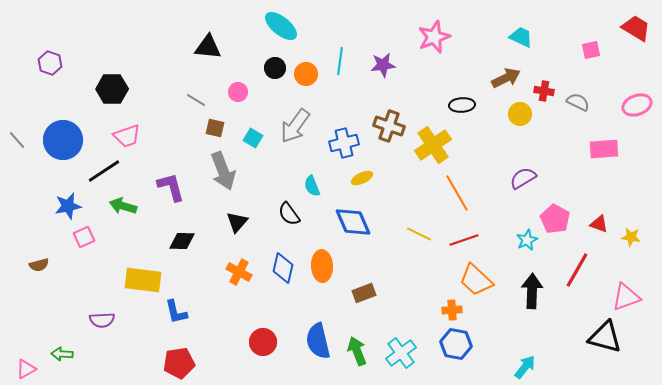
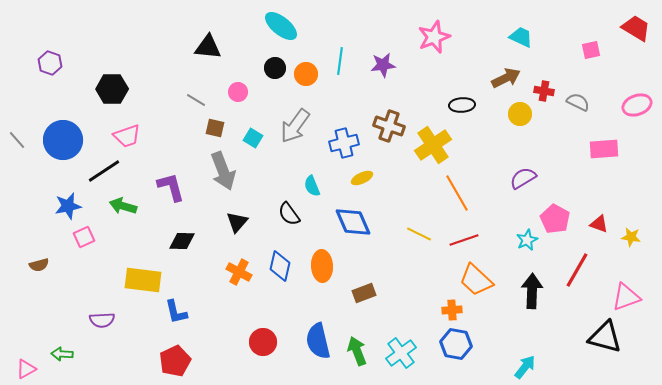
blue diamond at (283, 268): moved 3 px left, 2 px up
red pentagon at (179, 363): moved 4 px left, 2 px up; rotated 16 degrees counterclockwise
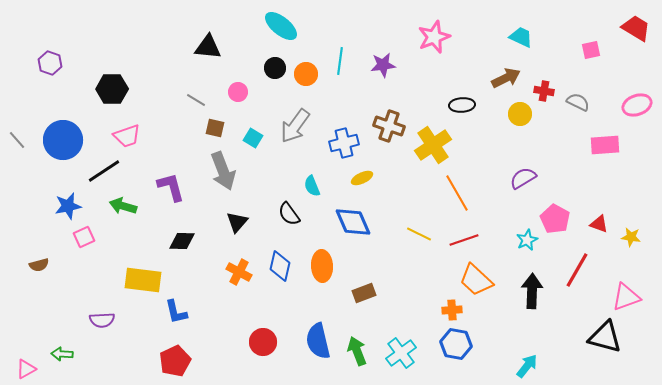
pink rectangle at (604, 149): moved 1 px right, 4 px up
cyan arrow at (525, 367): moved 2 px right, 1 px up
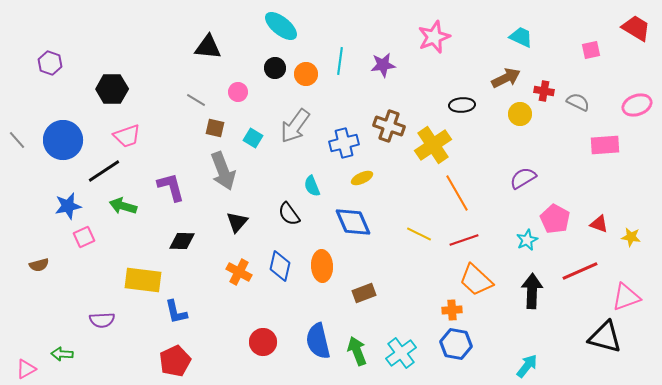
red line at (577, 270): moved 3 px right, 1 px down; rotated 36 degrees clockwise
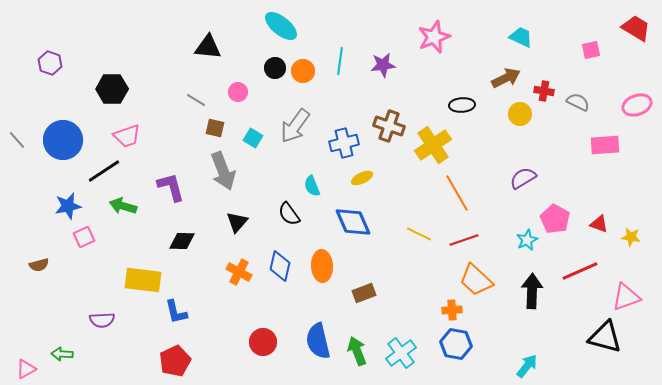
orange circle at (306, 74): moved 3 px left, 3 px up
